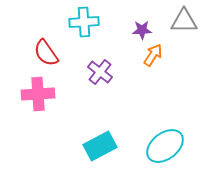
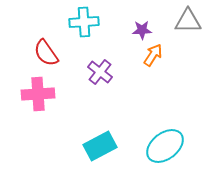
gray triangle: moved 4 px right
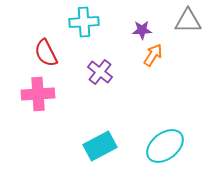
red semicircle: rotated 8 degrees clockwise
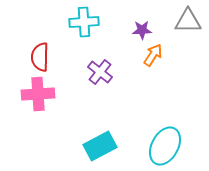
red semicircle: moved 6 px left, 4 px down; rotated 28 degrees clockwise
cyan ellipse: rotated 24 degrees counterclockwise
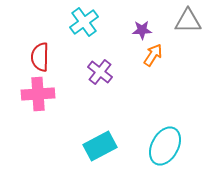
cyan cross: rotated 32 degrees counterclockwise
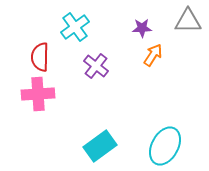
cyan cross: moved 9 px left, 5 px down
purple star: moved 2 px up
purple cross: moved 4 px left, 6 px up
cyan rectangle: rotated 8 degrees counterclockwise
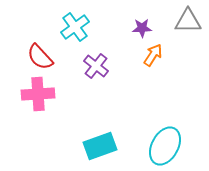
red semicircle: rotated 44 degrees counterclockwise
cyan rectangle: rotated 16 degrees clockwise
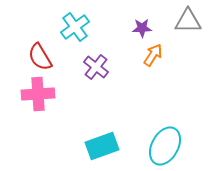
red semicircle: rotated 12 degrees clockwise
purple cross: moved 1 px down
cyan rectangle: moved 2 px right
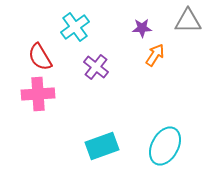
orange arrow: moved 2 px right
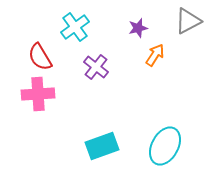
gray triangle: rotated 28 degrees counterclockwise
purple star: moved 4 px left; rotated 12 degrees counterclockwise
